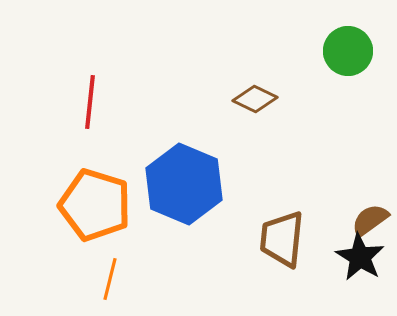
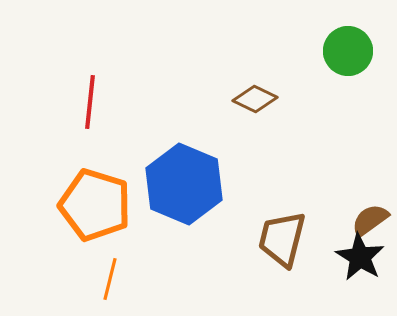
brown trapezoid: rotated 8 degrees clockwise
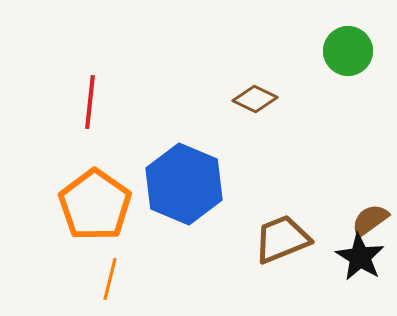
orange pentagon: rotated 18 degrees clockwise
brown trapezoid: rotated 54 degrees clockwise
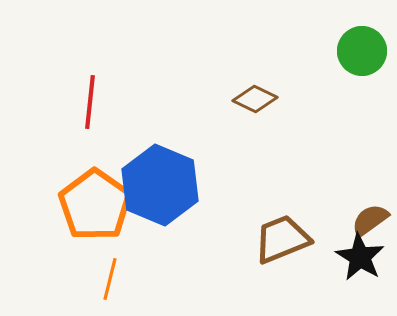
green circle: moved 14 px right
blue hexagon: moved 24 px left, 1 px down
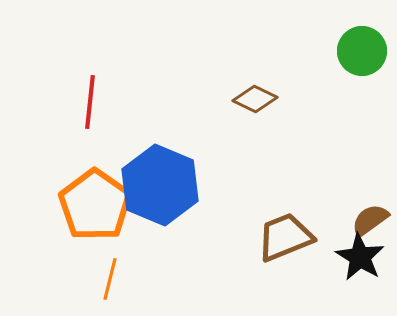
brown trapezoid: moved 3 px right, 2 px up
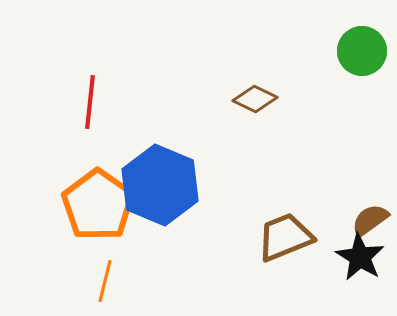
orange pentagon: moved 3 px right
orange line: moved 5 px left, 2 px down
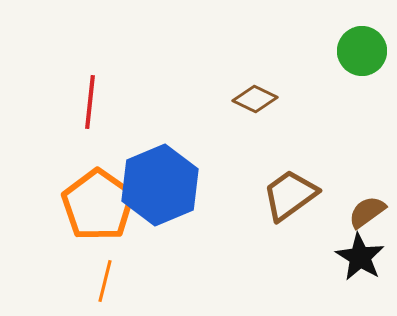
blue hexagon: rotated 14 degrees clockwise
brown semicircle: moved 3 px left, 8 px up
brown trapezoid: moved 5 px right, 42 px up; rotated 14 degrees counterclockwise
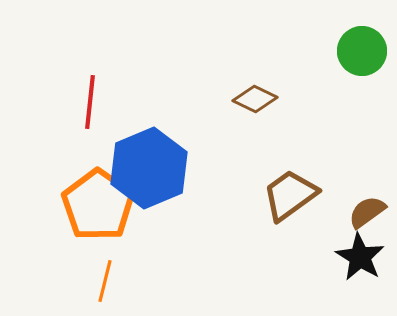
blue hexagon: moved 11 px left, 17 px up
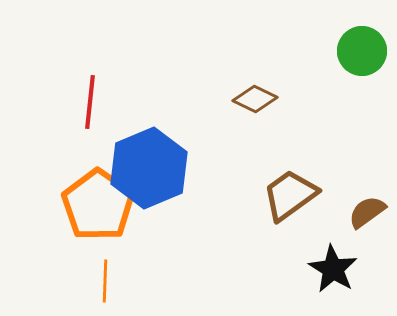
black star: moved 27 px left, 12 px down
orange line: rotated 12 degrees counterclockwise
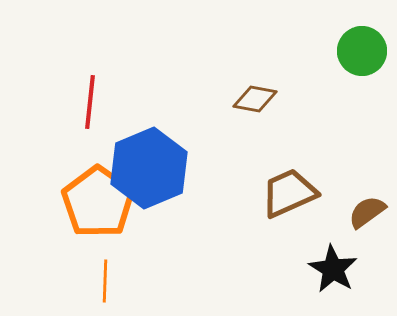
brown diamond: rotated 15 degrees counterclockwise
brown trapezoid: moved 1 px left, 2 px up; rotated 12 degrees clockwise
orange pentagon: moved 3 px up
